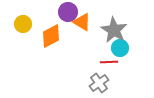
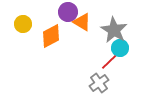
red line: rotated 42 degrees counterclockwise
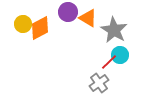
orange triangle: moved 6 px right, 4 px up
orange diamond: moved 11 px left, 8 px up
cyan circle: moved 7 px down
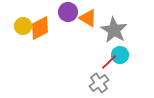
yellow circle: moved 2 px down
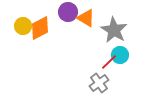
orange triangle: moved 2 px left
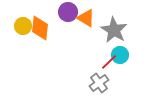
orange diamond: rotated 55 degrees counterclockwise
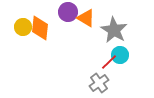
yellow circle: moved 1 px down
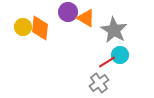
red line: moved 2 px left; rotated 12 degrees clockwise
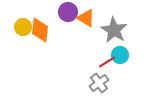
orange diamond: moved 2 px down
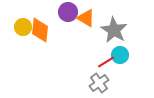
red line: moved 1 px left
